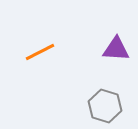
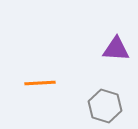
orange line: moved 31 px down; rotated 24 degrees clockwise
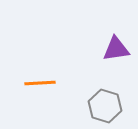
purple triangle: rotated 12 degrees counterclockwise
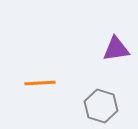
gray hexagon: moved 4 px left
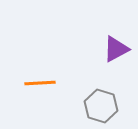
purple triangle: rotated 20 degrees counterclockwise
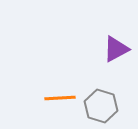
orange line: moved 20 px right, 15 px down
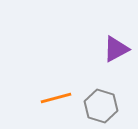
orange line: moved 4 px left; rotated 12 degrees counterclockwise
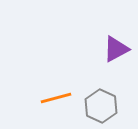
gray hexagon: rotated 8 degrees clockwise
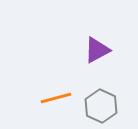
purple triangle: moved 19 px left, 1 px down
